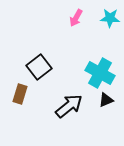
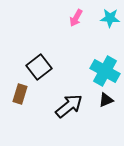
cyan cross: moved 5 px right, 2 px up
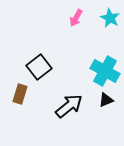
cyan star: rotated 24 degrees clockwise
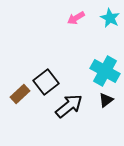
pink arrow: rotated 30 degrees clockwise
black square: moved 7 px right, 15 px down
brown rectangle: rotated 30 degrees clockwise
black triangle: rotated 14 degrees counterclockwise
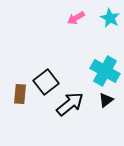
brown rectangle: rotated 42 degrees counterclockwise
black arrow: moved 1 px right, 2 px up
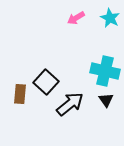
cyan cross: rotated 16 degrees counterclockwise
black square: rotated 10 degrees counterclockwise
black triangle: rotated 28 degrees counterclockwise
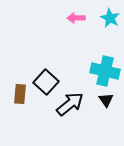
pink arrow: rotated 30 degrees clockwise
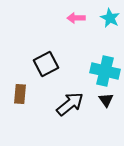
black square: moved 18 px up; rotated 20 degrees clockwise
